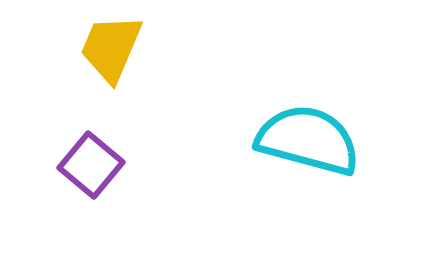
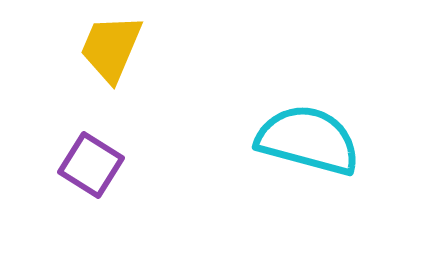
purple square: rotated 8 degrees counterclockwise
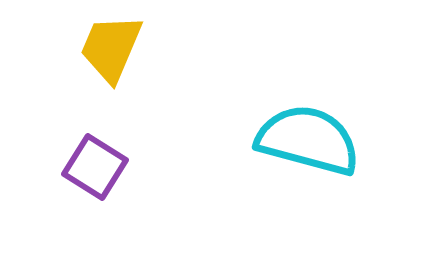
purple square: moved 4 px right, 2 px down
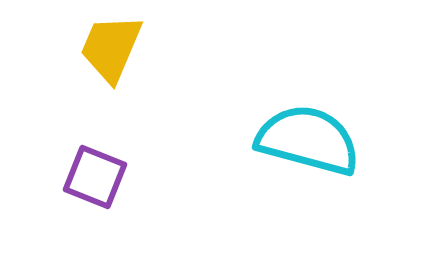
purple square: moved 10 px down; rotated 10 degrees counterclockwise
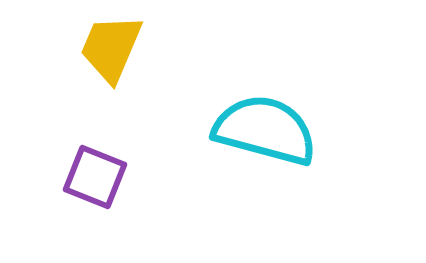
cyan semicircle: moved 43 px left, 10 px up
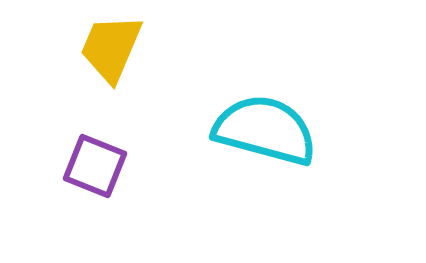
purple square: moved 11 px up
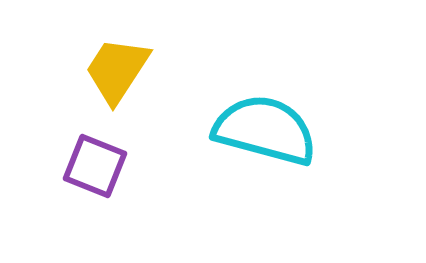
yellow trapezoid: moved 6 px right, 22 px down; rotated 10 degrees clockwise
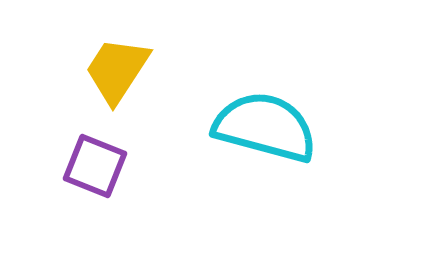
cyan semicircle: moved 3 px up
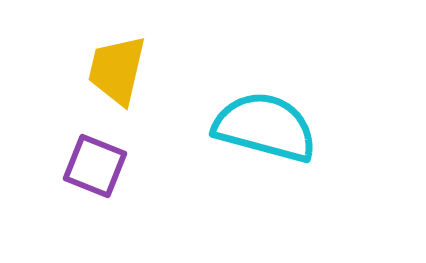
yellow trapezoid: rotated 20 degrees counterclockwise
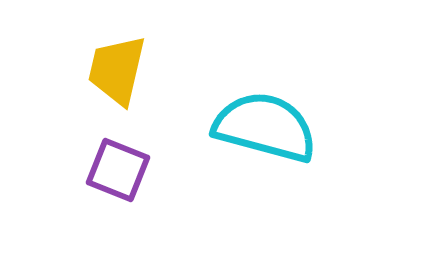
purple square: moved 23 px right, 4 px down
